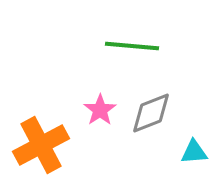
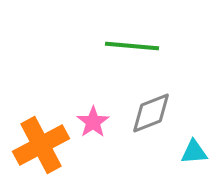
pink star: moved 7 px left, 12 px down
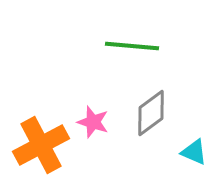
gray diamond: rotated 15 degrees counterclockwise
pink star: rotated 20 degrees counterclockwise
cyan triangle: rotated 28 degrees clockwise
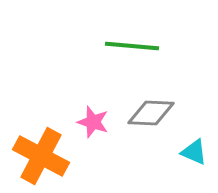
gray diamond: rotated 39 degrees clockwise
orange cross: moved 11 px down; rotated 34 degrees counterclockwise
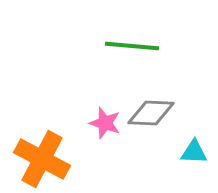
pink star: moved 12 px right, 1 px down
cyan triangle: rotated 20 degrees counterclockwise
orange cross: moved 1 px right, 3 px down
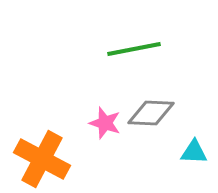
green line: moved 2 px right, 3 px down; rotated 16 degrees counterclockwise
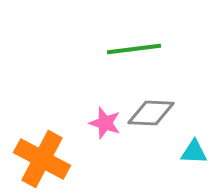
green line: rotated 4 degrees clockwise
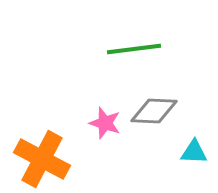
gray diamond: moved 3 px right, 2 px up
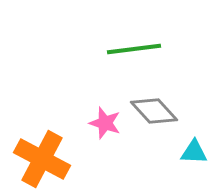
gray diamond: rotated 45 degrees clockwise
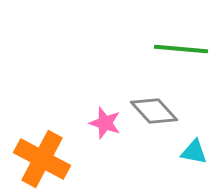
green line: moved 47 px right; rotated 12 degrees clockwise
cyan triangle: rotated 8 degrees clockwise
